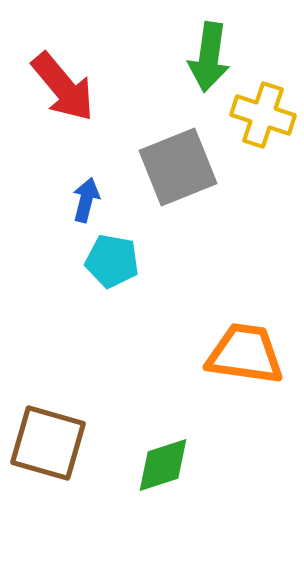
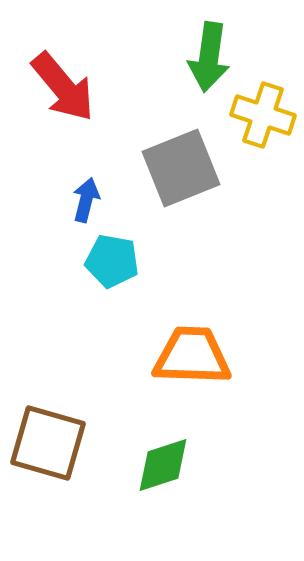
gray square: moved 3 px right, 1 px down
orange trapezoid: moved 53 px left, 2 px down; rotated 6 degrees counterclockwise
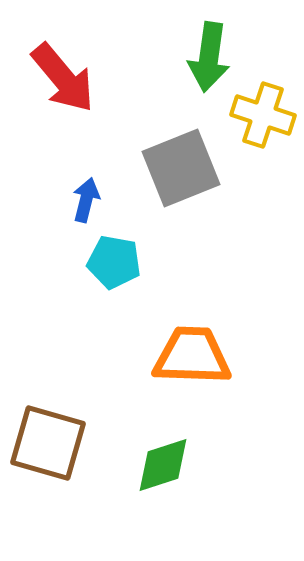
red arrow: moved 9 px up
cyan pentagon: moved 2 px right, 1 px down
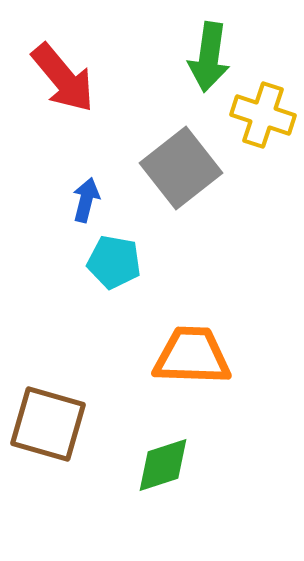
gray square: rotated 16 degrees counterclockwise
brown square: moved 19 px up
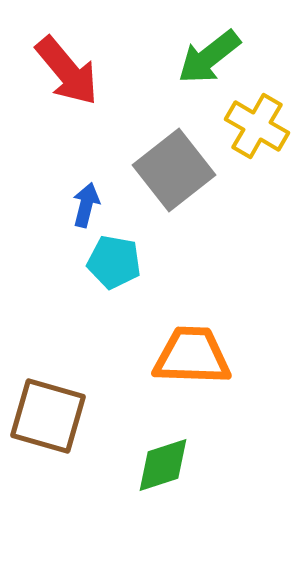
green arrow: rotated 44 degrees clockwise
red arrow: moved 4 px right, 7 px up
yellow cross: moved 6 px left, 11 px down; rotated 12 degrees clockwise
gray square: moved 7 px left, 2 px down
blue arrow: moved 5 px down
brown square: moved 8 px up
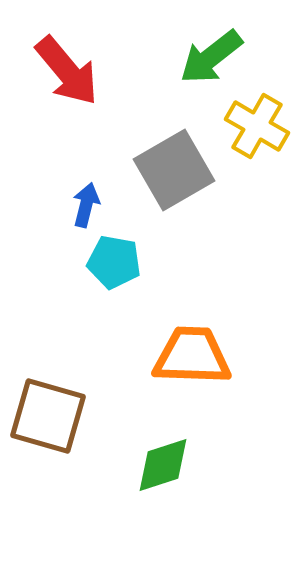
green arrow: moved 2 px right
gray square: rotated 8 degrees clockwise
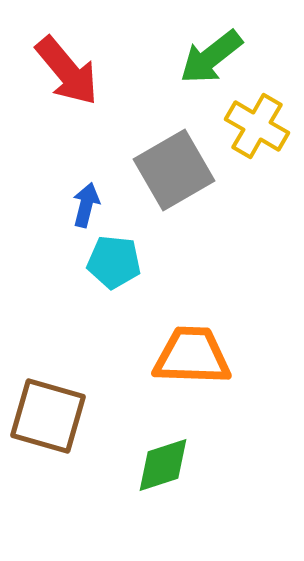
cyan pentagon: rotated 4 degrees counterclockwise
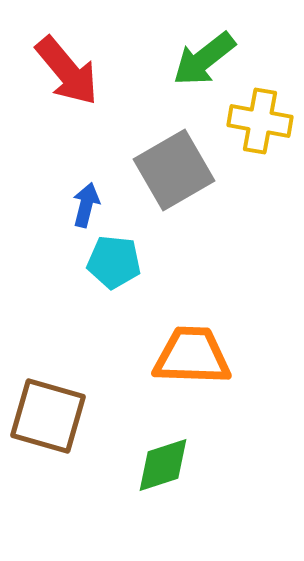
green arrow: moved 7 px left, 2 px down
yellow cross: moved 3 px right, 5 px up; rotated 20 degrees counterclockwise
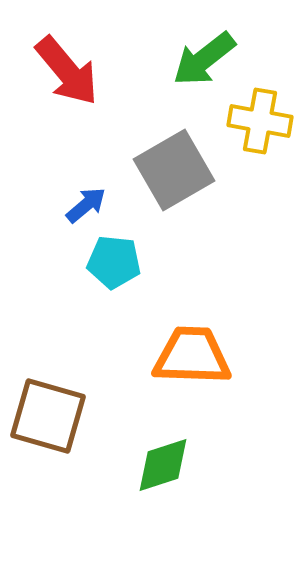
blue arrow: rotated 36 degrees clockwise
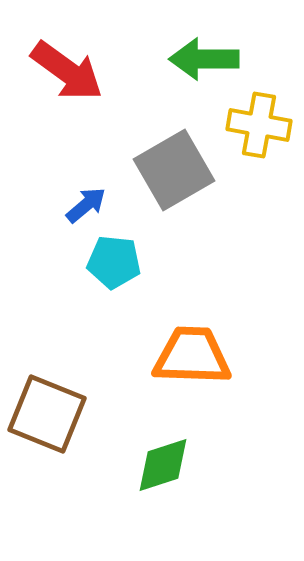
green arrow: rotated 38 degrees clockwise
red arrow: rotated 14 degrees counterclockwise
yellow cross: moved 1 px left, 4 px down
brown square: moved 1 px left, 2 px up; rotated 6 degrees clockwise
